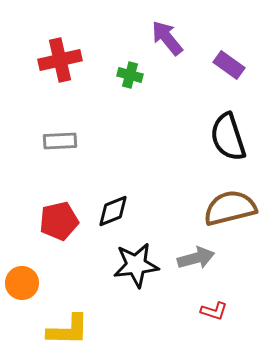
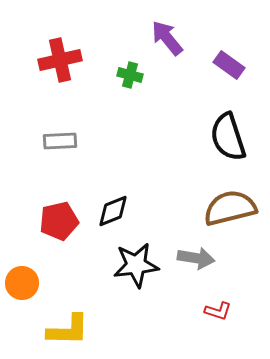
gray arrow: rotated 24 degrees clockwise
red L-shape: moved 4 px right
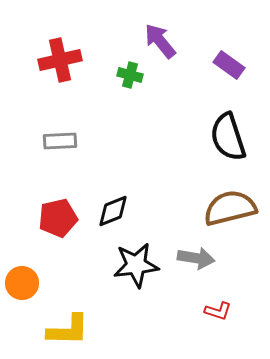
purple arrow: moved 7 px left, 3 px down
red pentagon: moved 1 px left, 3 px up
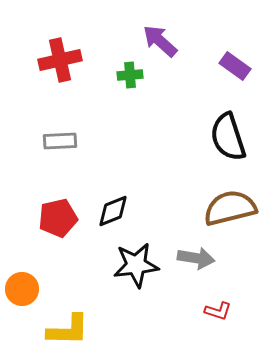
purple arrow: rotated 9 degrees counterclockwise
purple rectangle: moved 6 px right, 1 px down
green cross: rotated 20 degrees counterclockwise
orange circle: moved 6 px down
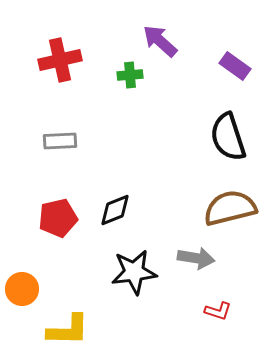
black diamond: moved 2 px right, 1 px up
black star: moved 2 px left, 7 px down
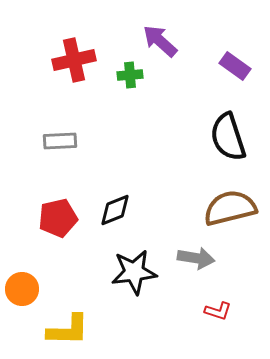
red cross: moved 14 px right
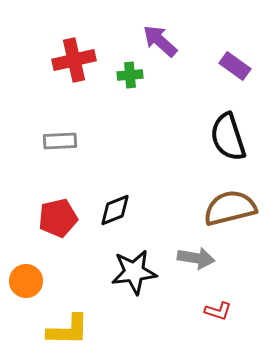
orange circle: moved 4 px right, 8 px up
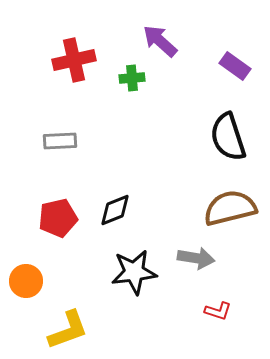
green cross: moved 2 px right, 3 px down
yellow L-shape: rotated 21 degrees counterclockwise
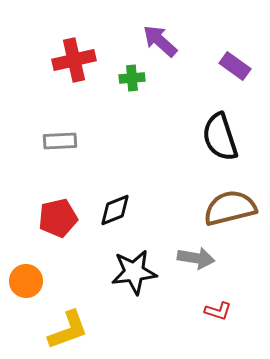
black semicircle: moved 8 px left
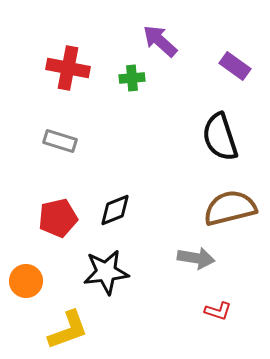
red cross: moved 6 px left, 8 px down; rotated 24 degrees clockwise
gray rectangle: rotated 20 degrees clockwise
black star: moved 28 px left
